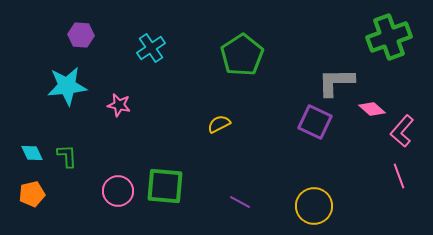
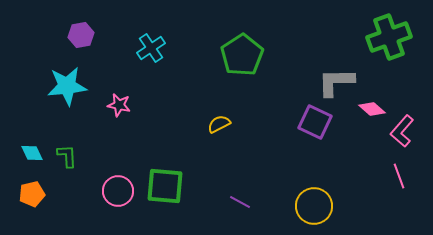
purple hexagon: rotated 15 degrees counterclockwise
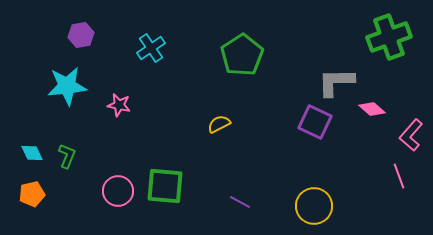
pink L-shape: moved 9 px right, 4 px down
green L-shape: rotated 25 degrees clockwise
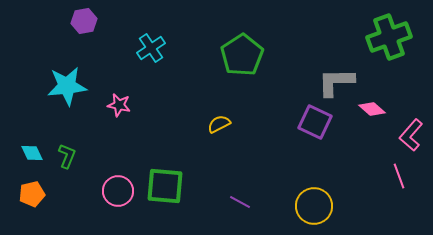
purple hexagon: moved 3 px right, 14 px up
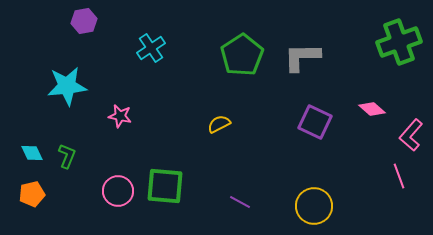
green cross: moved 10 px right, 5 px down
gray L-shape: moved 34 px left, 25 px up
pink star: moved 1 px right, 11 px down
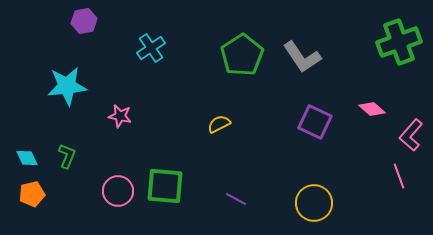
gray L-shape: rotated 123 degrees counterclockwise
cyan diamond: moved 5 px left, 5 px down
purple line: moved 4 px left, 3 px up
yellow circle: moved 3 px up
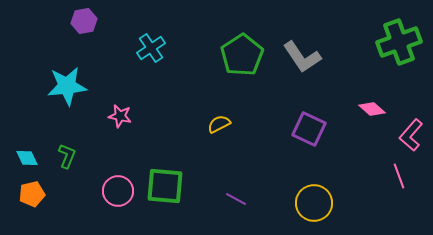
purple square: moved 6 px left, 7 px down
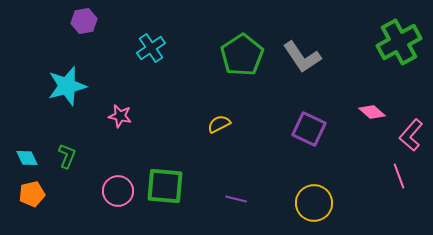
green cross: rotated 9 degrees counterclockwise
cyan star: rotated 9 degrees counterclockwise
pink diamond: moved 3 px down
purple line: rotated 15 degrees counterclockwise
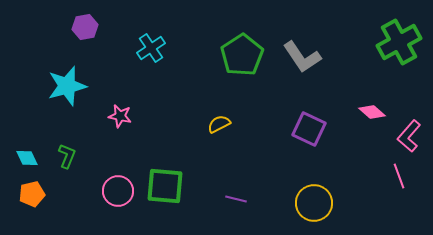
purple hexagon: moved 1 px right, 6 px down
pink L-shape: moved 2 px left, 1 px down
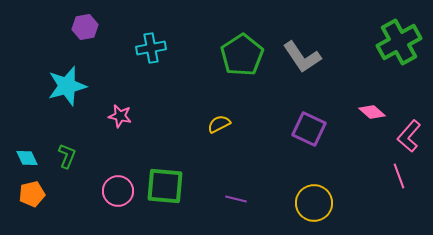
cyan cross: rotated 24 degrees clockwise
